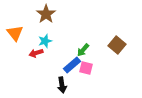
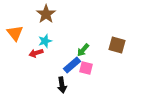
brown square: rotated 24 degrees counterclockwise
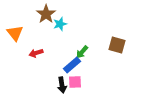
cyan star: moved 15 px right, 17 px up
green arrow: moved 1 px left, 2 px down
pink square: moved 11 px left, 14 px down; rotated 16 degrees counterclockwise
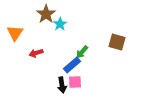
cyan star: rotated 16 degrees counterclockwise
orange triangle: rotated 12 degrees clockwise
brown square: moved 3 px up
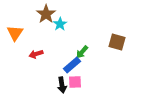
red arrow: moved 1 px down
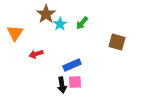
green arrow: moved 29 px up
blue rectangle: rotated 18 degrees clockwise
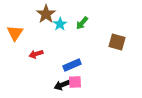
black arrow: rotated 77 degrees clockwise
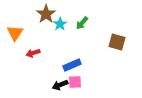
red arrow: moved 3 px left, 1 px up
black arrow: moved 2 px left
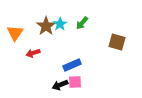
brown star: moved 12 px down
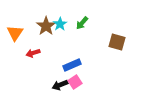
pink square: rotated 32 degrees counterclockwise
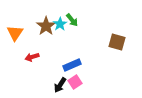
green arrow: moved 10 px left, 3 px up; rotated 80 degrees counterclockwise
red arrow: moved 1 px left, 4 px down
black arrow: rotated 35 degrees counterclockwise
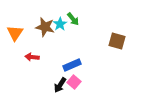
green arrow: moved 1 px right, 1 px up
brown star: moved 1 px left, 1 px down; rotated 24 degrees counterclockwise
brown square: moved 1 px up
red arrow: rotated 24 degrees clockwise
pink square: moved 1 px left; rotated 16 degrees counterclockwise
